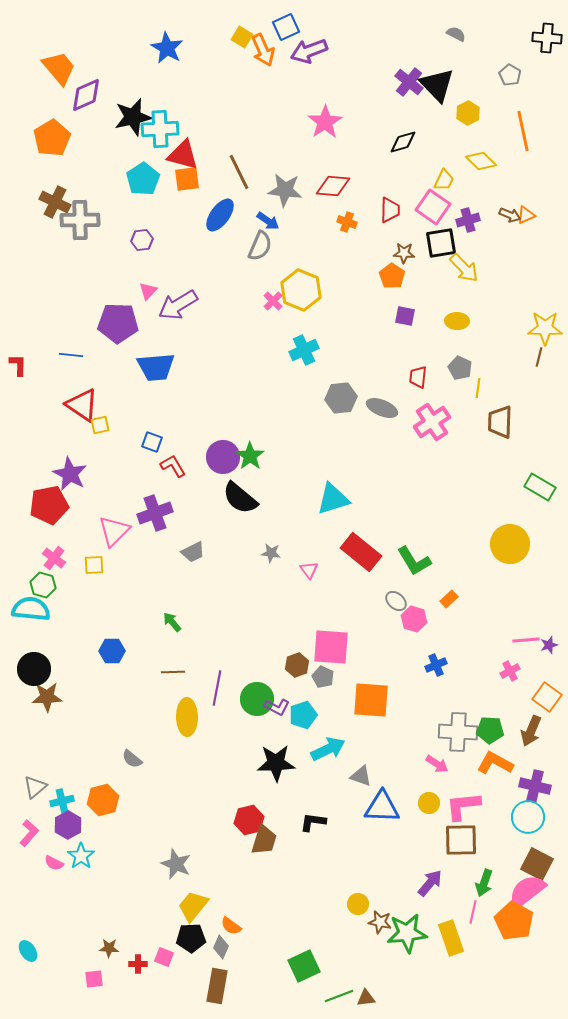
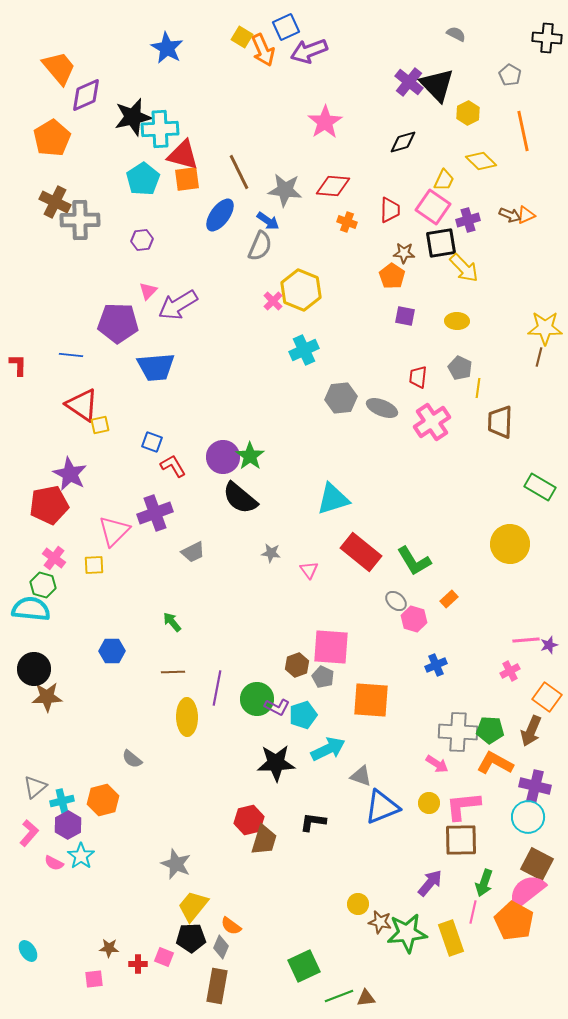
blue triangle at (382, 807): rotated 24 degrees counterclockwise
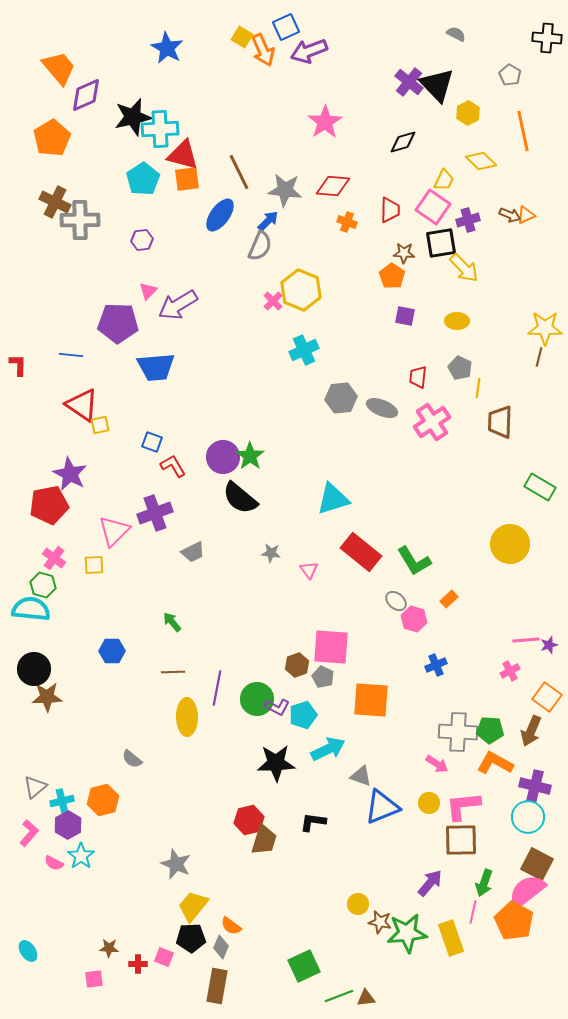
blue arrow at (268, 221): rotated 80 degrees counterclockwise
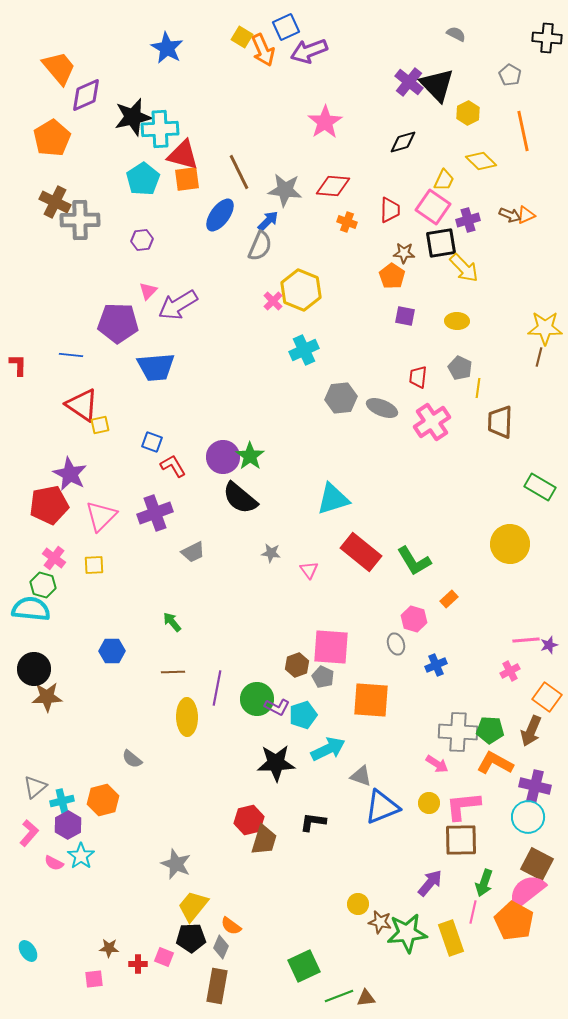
pink triangle at (114, 531): moved 13 px left, 15 px up
gray ellipse at (396, 601): moved 43 px down; rotated 30 degrees clockwise
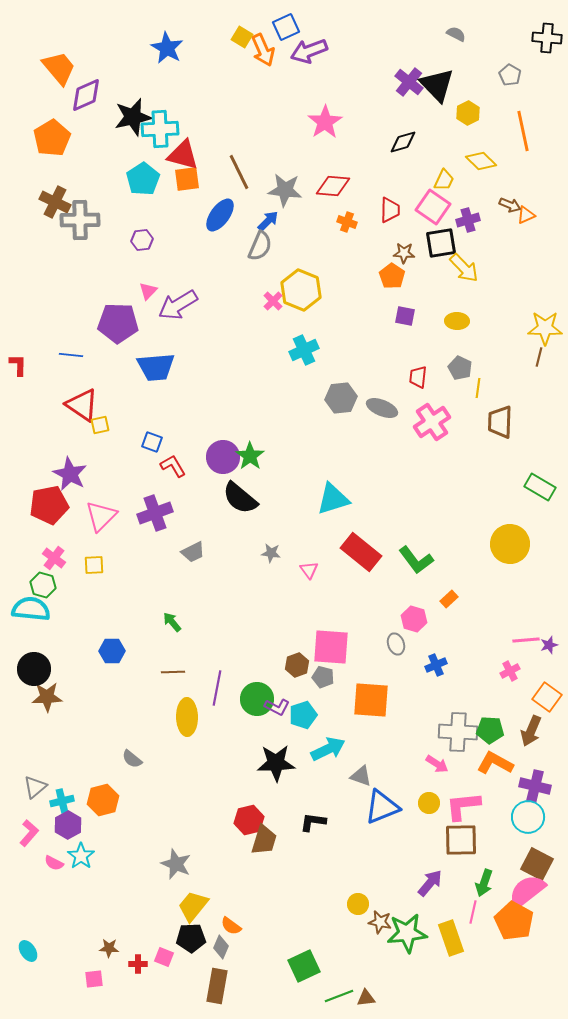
brown arrow at (510, 215): moved 10 px up
green L-shape at (414, 561): moved 2 px right, 1 px up; rotated 6 degrees counterclockwise
gray pentagon at (323, 677): rotated 10 degrees counterclockwise
